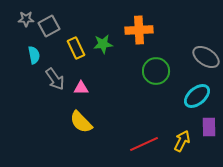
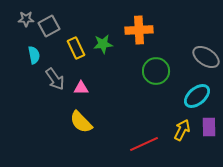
yellow arrow: moved 11 px up
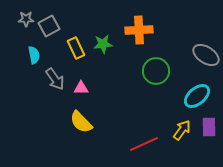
gray ellipse: moved 2 px up
yellow arrow: rotated 10 degrees clockwise
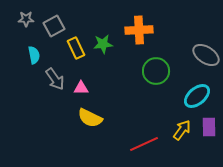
gray square: moved 5 px right
yellow semicircle: moved 9 px right, 4 px up; rotated 20 degrees counterclockwise
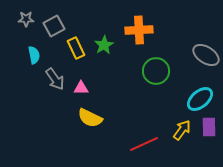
green star: moved 1 px right, 1 px down; rotated 24 degrees counterclockwise
cyan ellipse: moved 3 px right, 3 px down
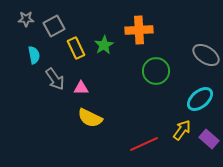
purple rectangle: moved 12 px down; rotated 48 degrees counterclockwise
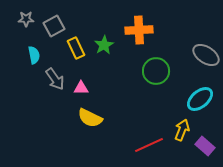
yellow arrow: rotated 15 degrees counterclockwise
purple rectangle: moved 4 px left, 7 px down
red line: moved 5 px right, 1 px down
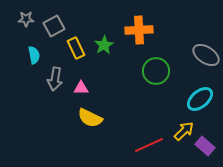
gray arrow: rotated 45 degrees clockwise
yellow arrow: moved 2 px right, 1 px down; rotated 25 degrees clockwise
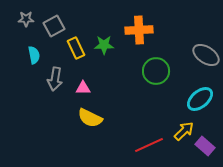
green star: rotated 30 degrees clockwise
pink triangle: moved 2 px right
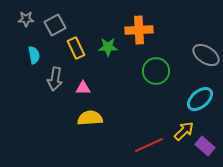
gray square: moved 1 px right, 1 px up
green star: moved 4 px right, 2 px down
yellow semicircle: rotated 150 degrees clockwise
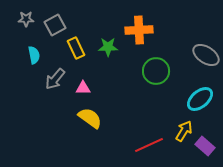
gray arrow: rotated 30 degrees clockwise
yellow semicircle: rotated 40 degrees clockwise
yellow arrow: rotated 15 degrees counterclockwise
